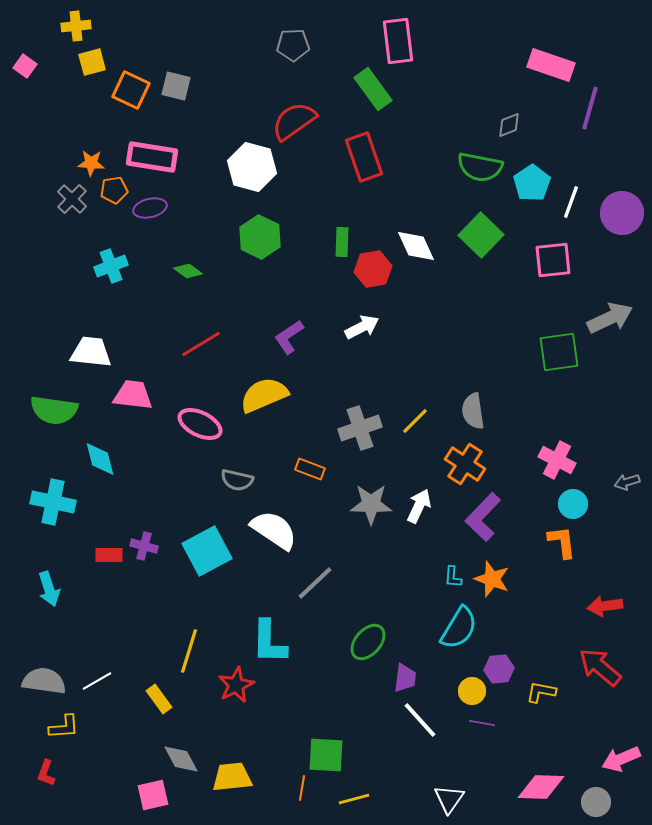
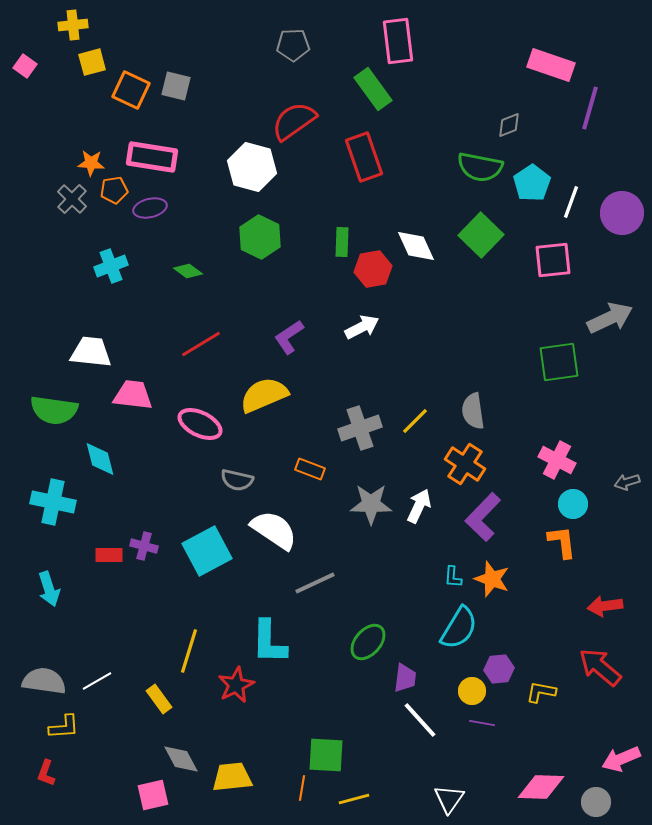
yellow cross at (76, 26): moved 3 px left, 1 px up
green square at (559, 352): moved 10 px down
gray line at (315, 583): rotated 18 degrees clockwise
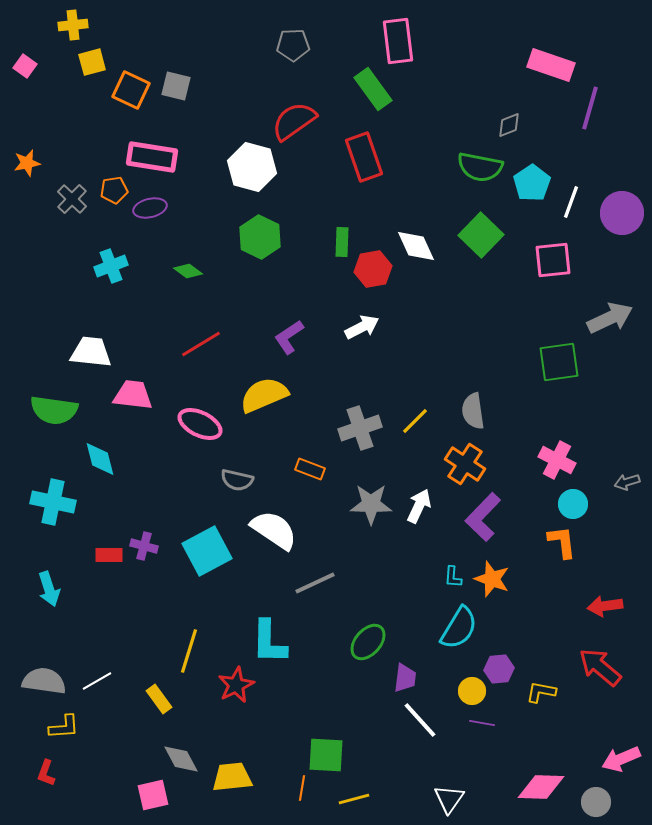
orange star at (91, 163): moved 64 px left; rotated 16 degrees counterclockwise
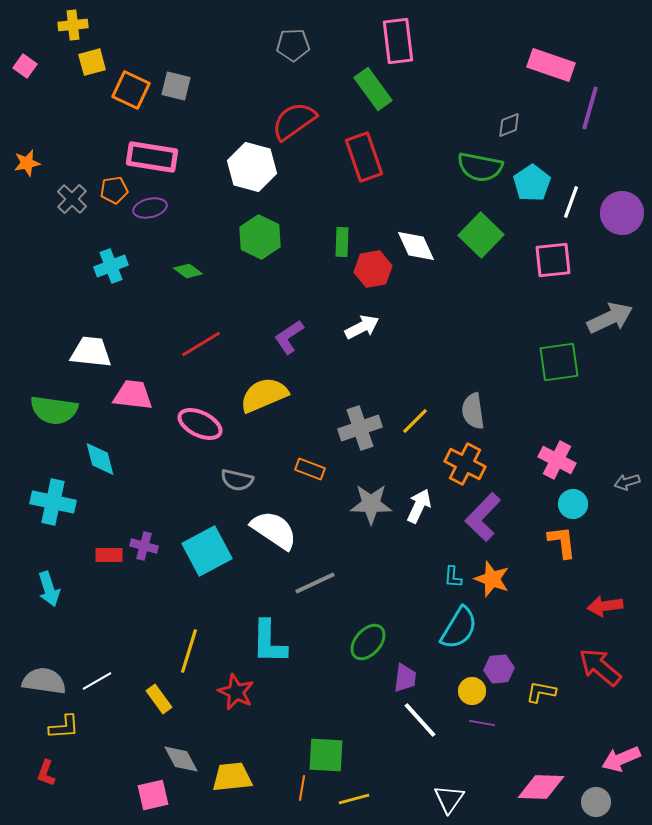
orange cross at (465, 464): rotated 6 degrees counterclockwise
red star at (236, 685): moved 7 px down; rotated 21 degrees counterclockwise
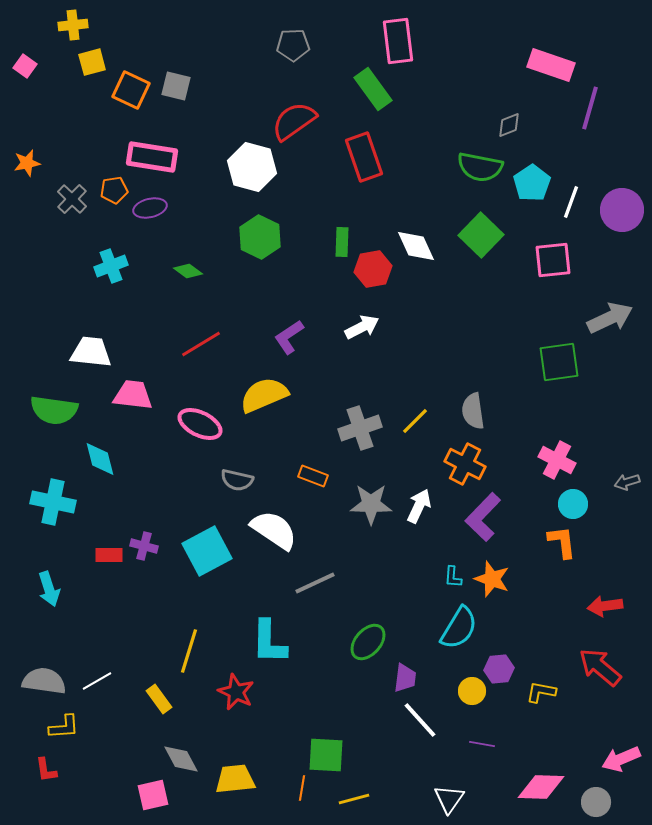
purple circle at (622, 213): moved 3 px up
orange rectangle at (310, 469): moved 3 px right, 7 px down
purple line at (482, 723): moved 21 px down
red L-shape at (46, 773): moved 3 px up; rotated 28 degrees counterclockwise
yellow trapezoid at (232, 777): moved 3 px right, 2 px down
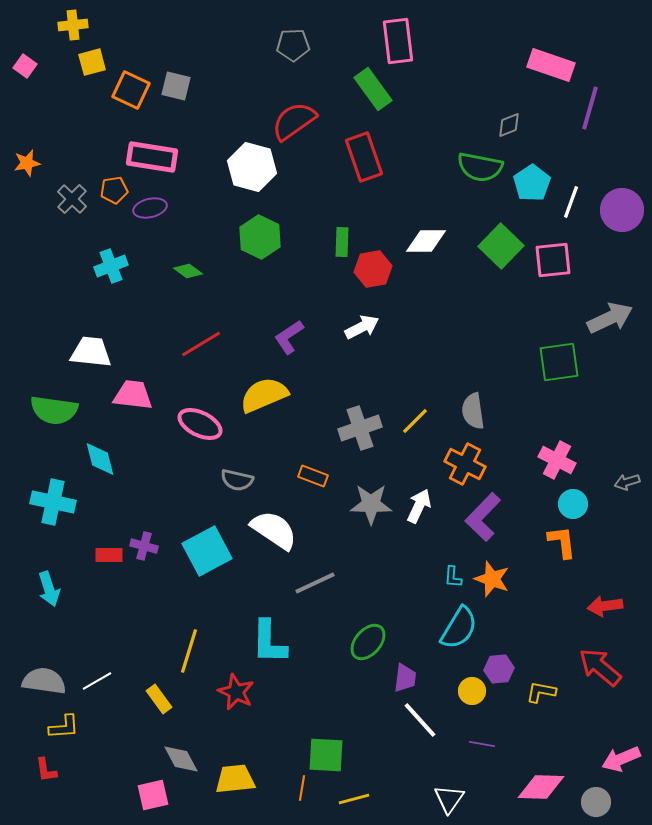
green square at (481, 235): moved 20 px right, 11 px down
white diamond at (416, 246): moved 10 px right, 5 px up; rotated 66 degrees counterclockwise
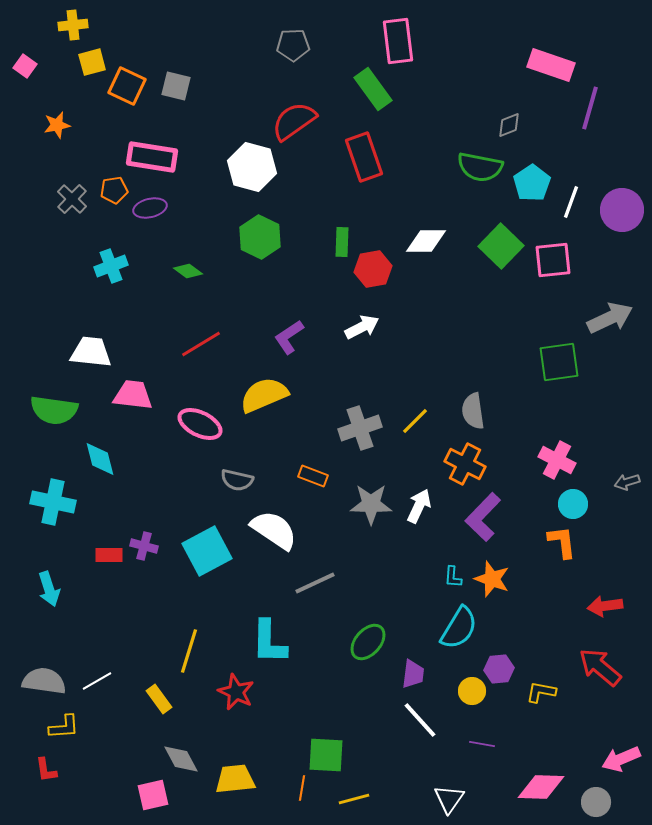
orange square at (131, 90): moved 4 px left, 4 px up
orange star at (27, 163): moved 30 px right, 38 px up
purple trapezoid at (405, 678): moved 8 px right, 4 px up
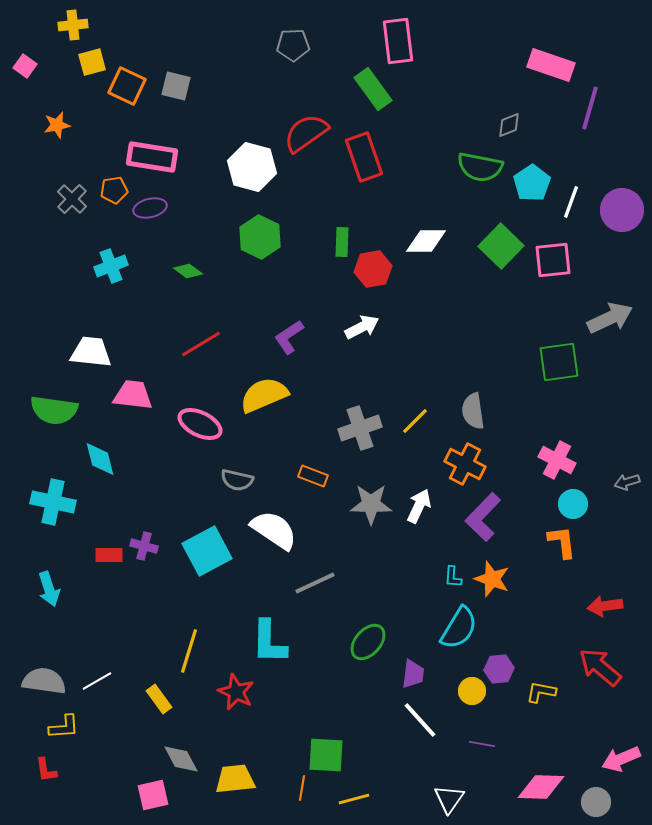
red semicircle at (294, 121): moved 12 px right, 12 px down
